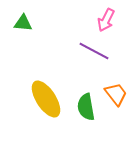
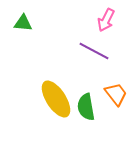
yellow ellipse: moved 10 px right
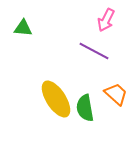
green triangle: moved 5 px down
orange trapezoid: rotated 10 degrees counterclockwise
green semicircle: moved 1 px left, 1 px down
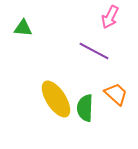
pink arrow: moved 4 px right, 3 px up
green semicircle: rotated 12 degrees clockwise
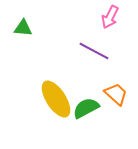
green semicircle: moved 1 px right; rotated 60 degrees clockwise
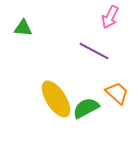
orange trapezoid: moved 1 px right, 1 px up
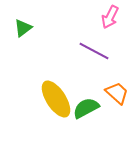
green triangle: rotated 42 degrees counterclockwise
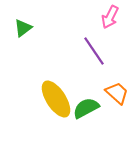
purple line: rotated 28 degrees clockwise
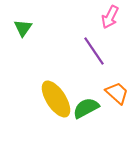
green triangle: rotated 18 degrees counterclockwise
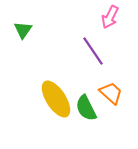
green triangle: moved 2 px down
purple line: moved 1 px left
orange trapezoid: moved 6 px left
green semicircle: rotated 88 degrees counterclockwise
